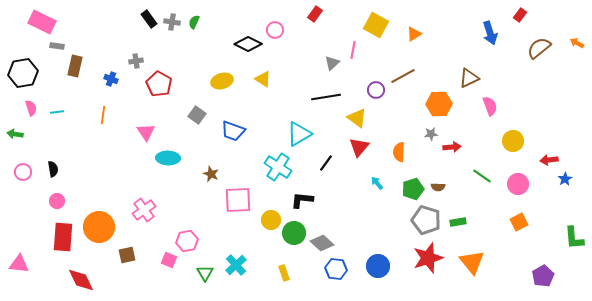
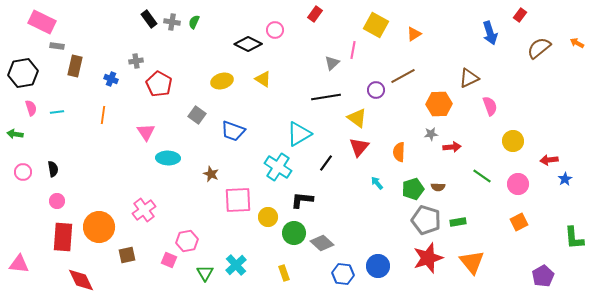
yellow circle at (271, 220): moved 3 px left, 3 px up
blue hexagon at (336, 269): moved 7 px right, 5 px down
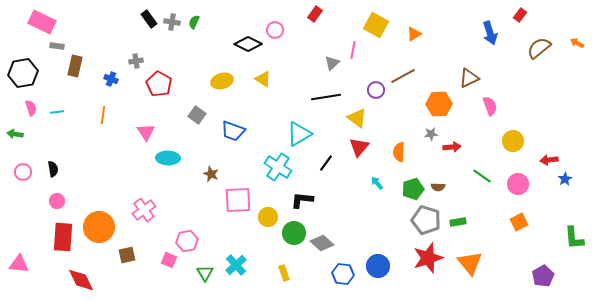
orange triangle at (472, 262): moved 2 px left, 1 px down
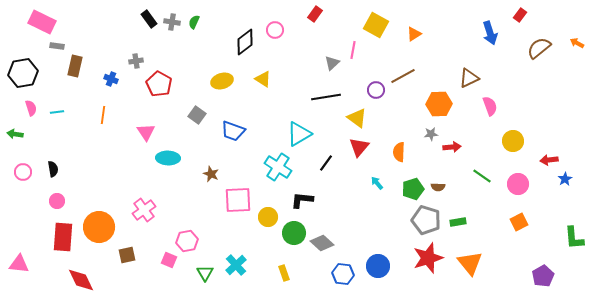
black diamond at (248, 44): moved 3 px left, 2 px up; rotated 64 degrees counterclockwise
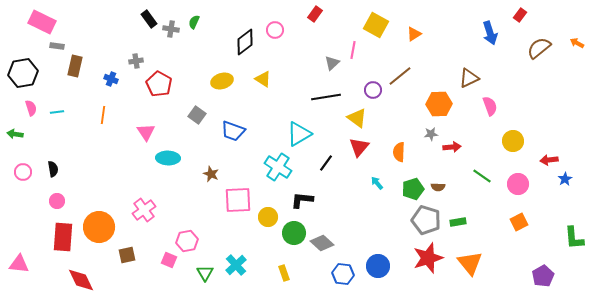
gray cross at (172, 22): moved 1 px left, 7 px down
brown line at (403, 76): moved 3 px left; rotated 10 degrees counterclockwise
purple circle at (376, 90): moved 3 px left
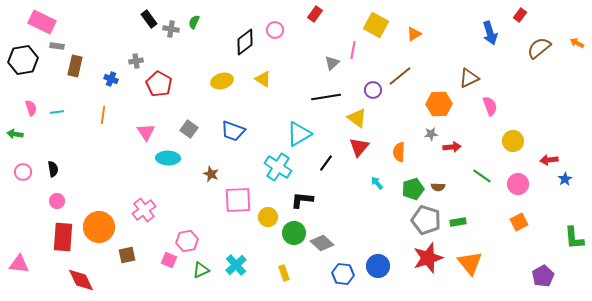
black hexagon at (23, 73): moved 13 px up
gray square at (197, 115): moved 8 px left, 14 px down
green triangle at (205, 273): moved 4 px left, 3 px up; rotated 36 degrees clockwise
